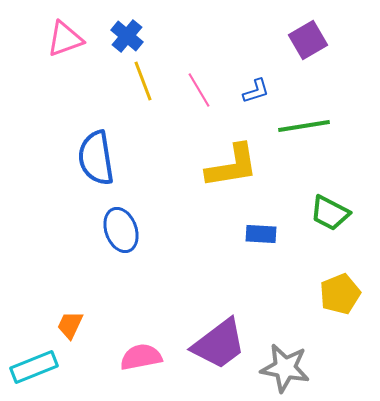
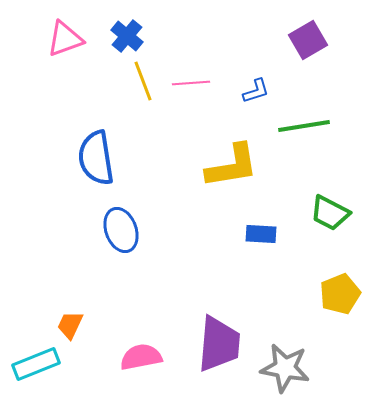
pink line: moved 8 px left, 7 px up; rotated 63 degrees counterclockwise
purple trapezoid: rotated 48 degrees counterclockwise
cyan rectangle: moved 2 px right, 3 px up
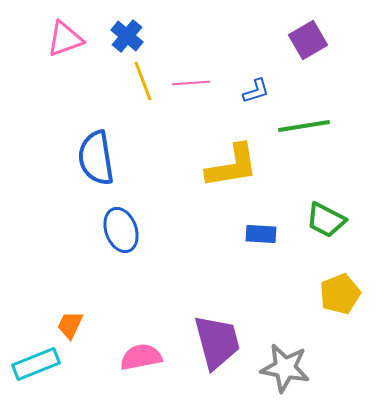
green trapezoid: moved 4 px left, 7 px down
purple trapezoid: moved 2 px left, 2 px up; rotated 20 degrees counterclockwise
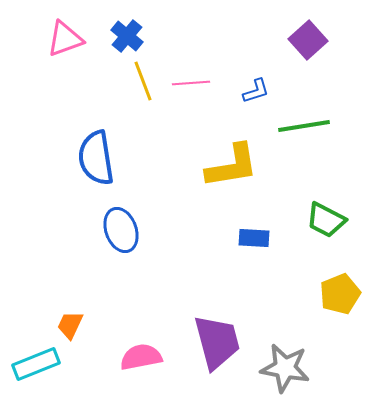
purple square: rotated 12 degrees counterclockwise
blue rectangle: moved 7 px left, 4 px down
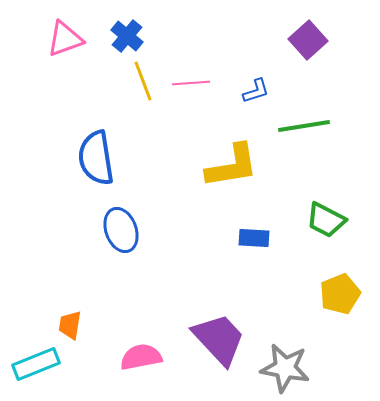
orange trapezoid: rotated 16 degrees counterclockwise
purple trapezoid: moved 2 px right, 3 px up; rotated 28 degrees counterclockwise
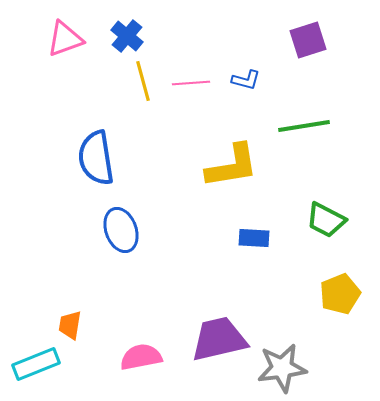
purple square: rotated 24 degrees clockwise
yellow line: rotated 6 degrees clockwise
blue L-shape: moved 10 px left, 11 px up; rotated 32 degrees clockwise
purple trapezoid: rotated 60 degrees counterclockwise
gray star: moved 3 px left; rotated 18 degrees counterclockwise
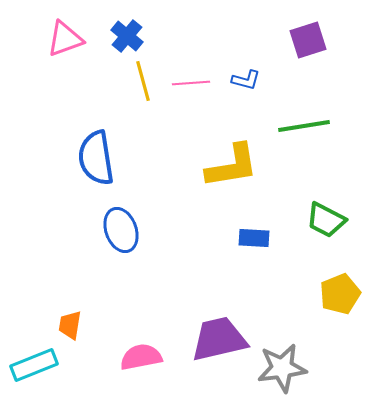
cyan rectangle: moved 2 px left, 1 px down
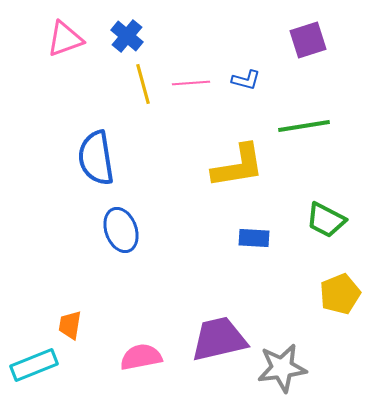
yellow line: moved 3 px down
yellow L-shape: moved 6 px right
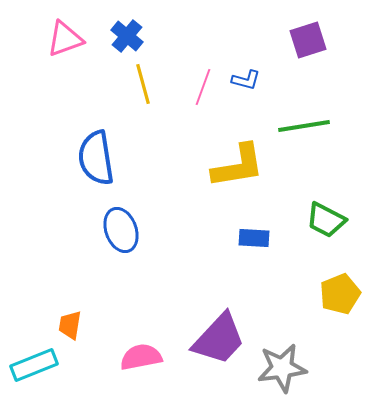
pink line: moved 12 px right, 4 px down; rotated 66 degrees counterclockwise
purple trapezoid: rotated 146 degrees clockwise
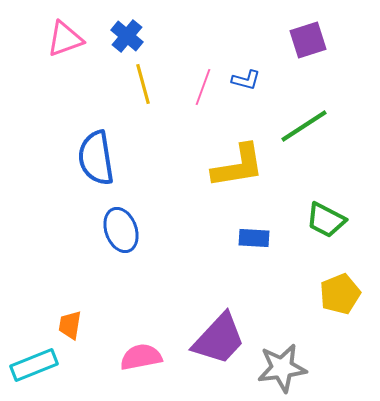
green line: rotated 24 degrees counterclockwise
